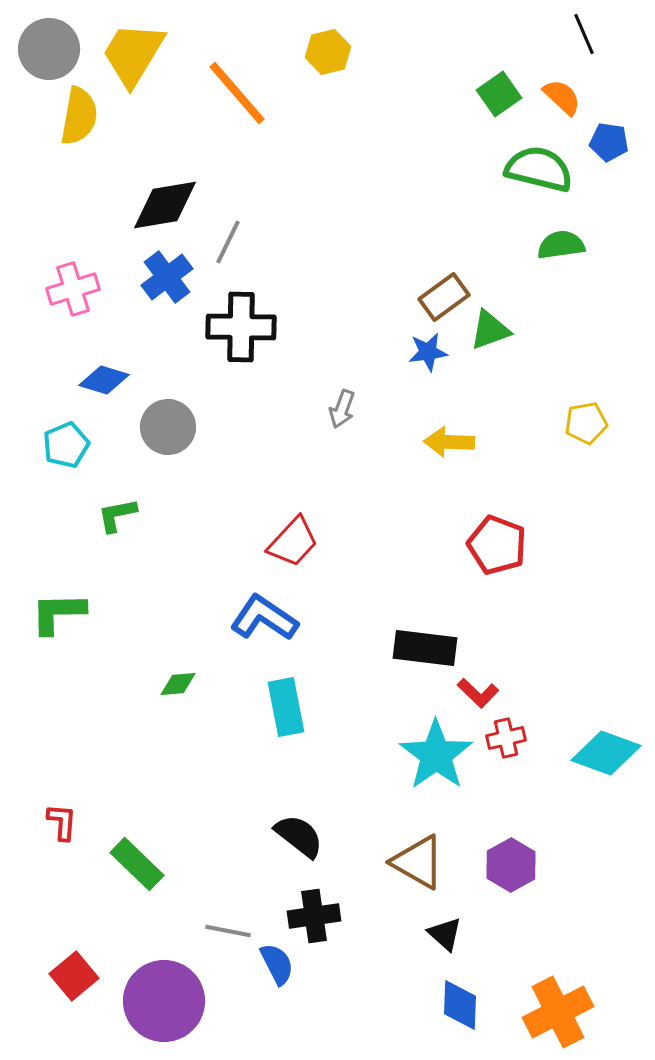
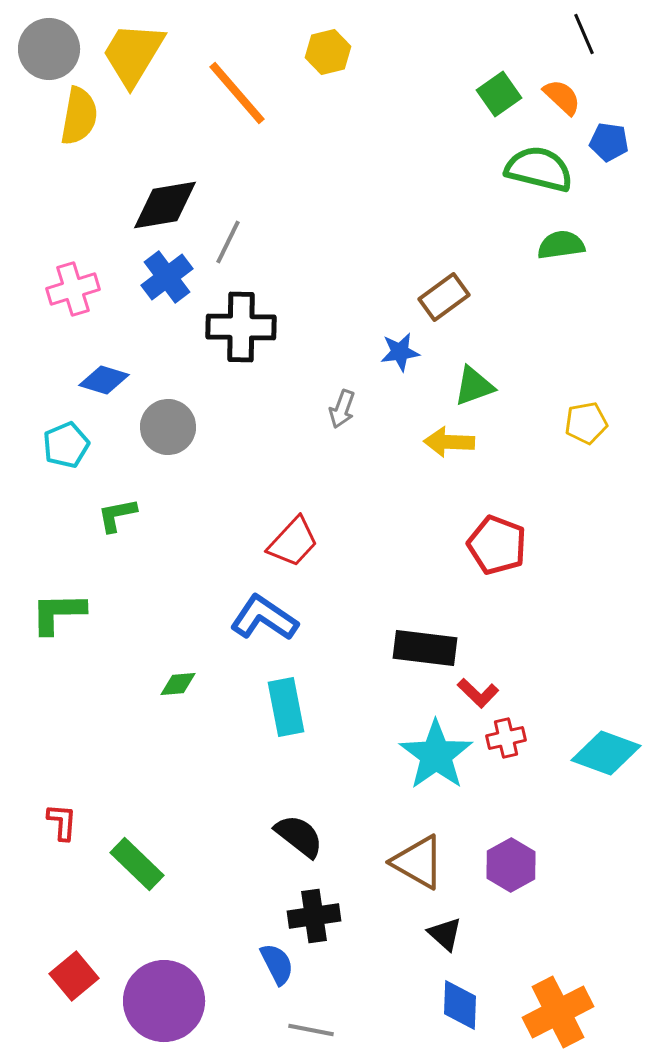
green triangle at (490, 330): moved 16 px left, 56 px down
blue star at (428, 352): moved 28 px left
gray line at (228, 931): moved 83 px right, 99 px down
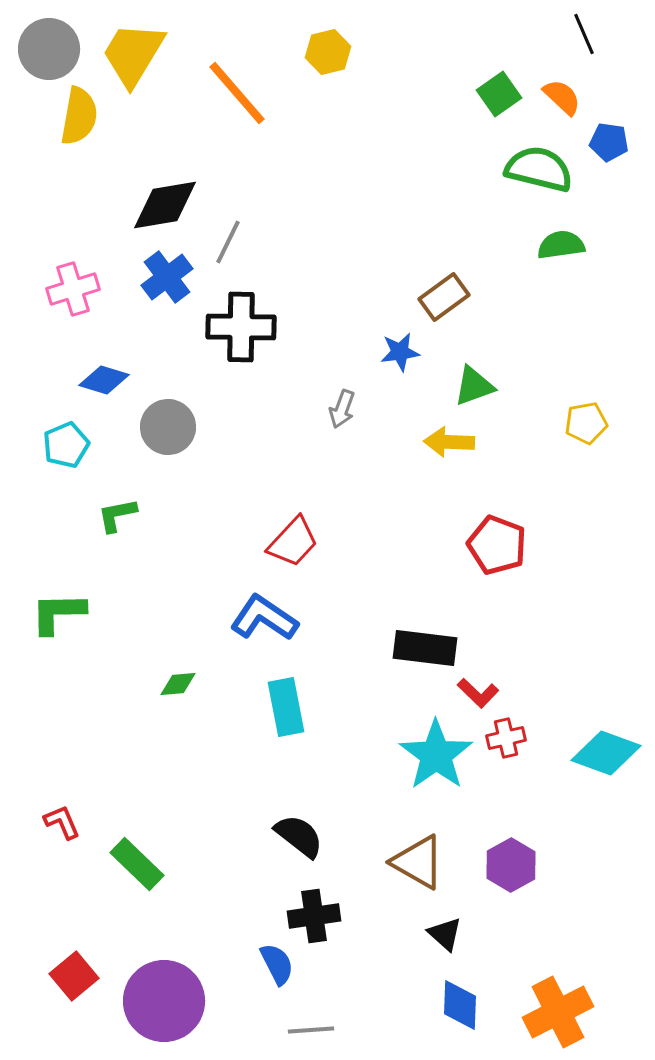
red L-shape at (62, 822): rotated 27 degrees counterclockwise
gray line at (311, 1030): rotated 15 degrees counterclockwise
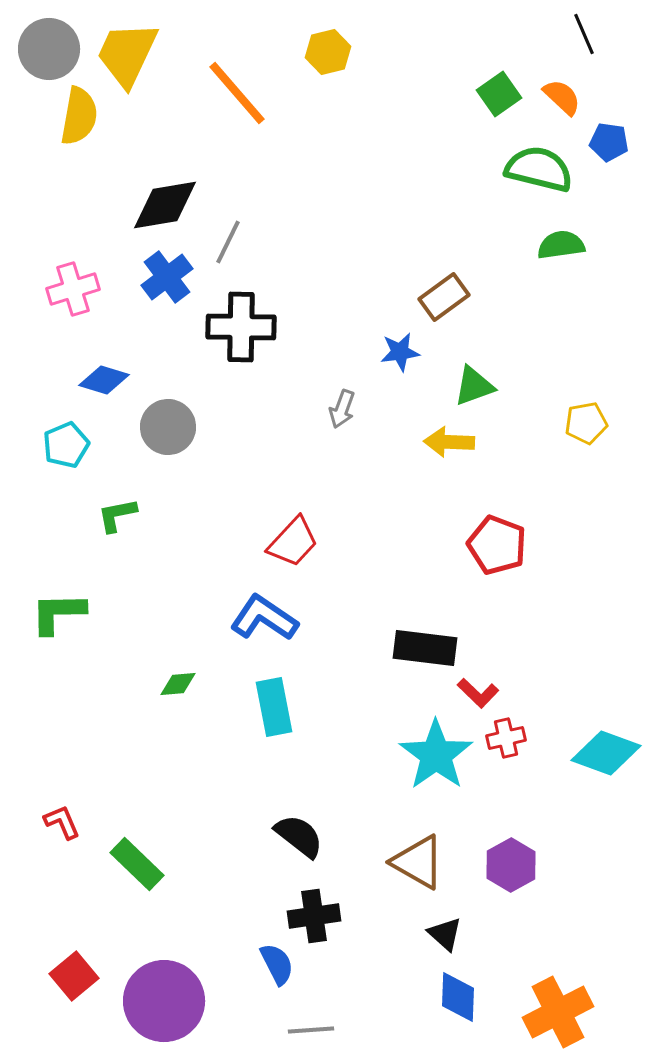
yellow trapezoid at (133, 54): moved 6 px left; rotated 6 degrees counterclockwise
cyan rectangle at (286, 707): moved 12 px left
blue diamond at (460, 1005): moved 2 px left, 8 px up
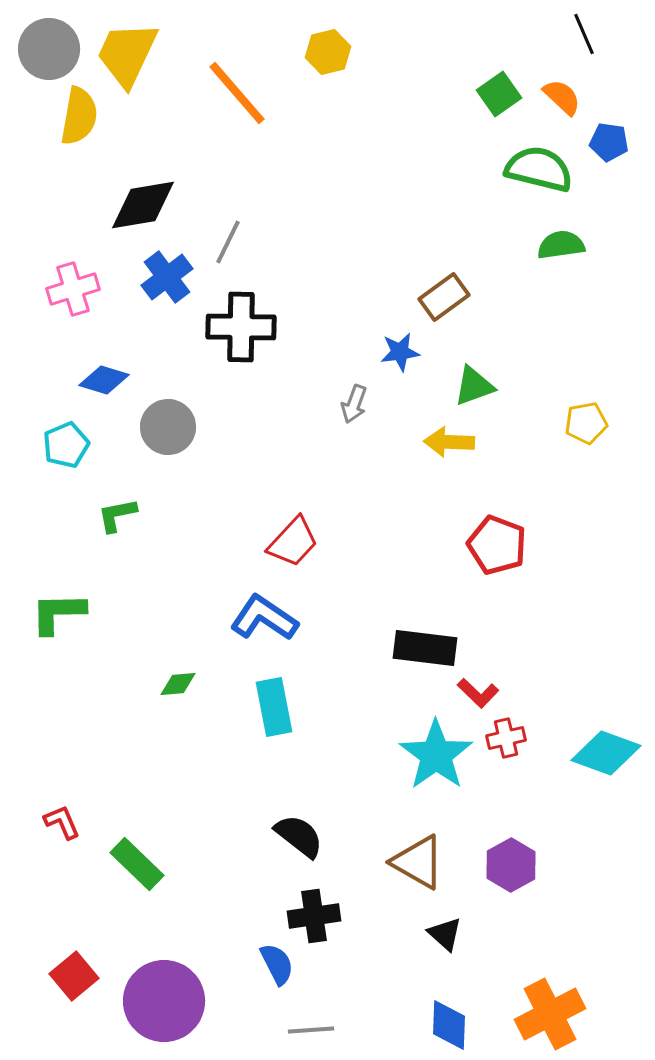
black diamond at (165, 205): moved 22 px left
gray arrow at (342, 409): moved 12 px right, 5 px up
blue diamond at (458, 997): moved 9 px left, 28 px down
orange cross at (558, 1012): moved 8 px left, 2 px down
